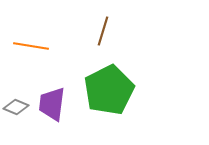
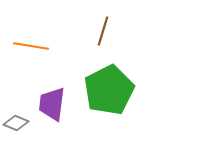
gray diamond: moved 16 px down
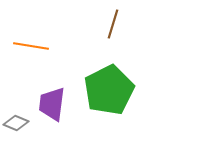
brown line: moved 10 px right, 7 px up
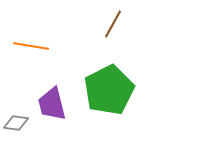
brown line: rotated 12 degrees clockwise
purple trapezoid: rotated 21 degrees counterclockwise
gray diamond: rotated 15 degrees counterclockwise
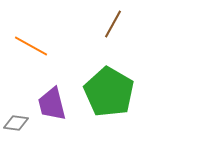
orange line: rotated 20 degrees clockwise
green pentagon: moved 2 px down; rotated 15 degrees counterclockwise
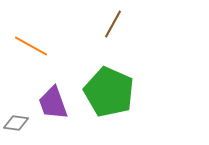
green pentagon: rotated 6 degrees counterclockwise
purple trapezoid: moved 1 px right, 1 px up; rotated 6 degrees counterclockwise
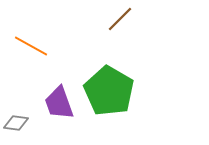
brown line: moved 7 px right, 5 px up; rotated 16 degrees clockwise
green pentagon: moved 1 px up; rotated 6 degrees clockwise
purple trapezoid: moved 6 px right
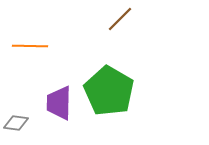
orange line: moved 1 px left; rotated 28 degrees counterclockwise
purple trapezoid: rotated 21 degrees clockwise
